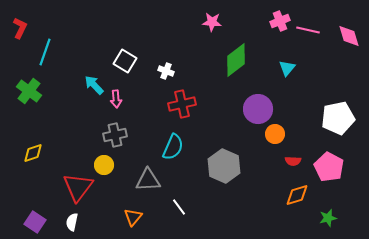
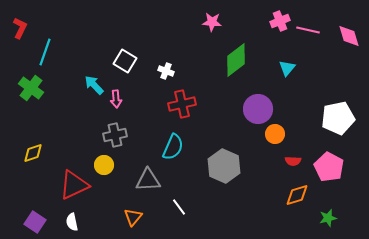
green cross: moved 2 px right, 3 px up
red triangle: moved 4 px left, 2 px up; rotated 28 degrees clockwise
white semicircle: rotated 24 degrees counterclockwise
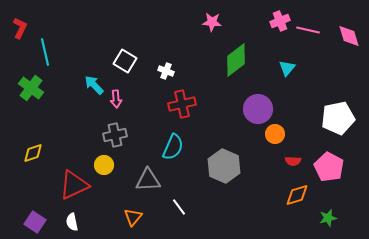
cyan line: rotated 32 degrees counterclockwise
